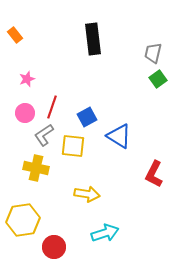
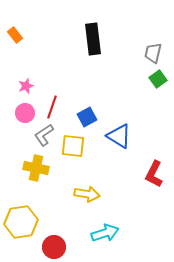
pink star: moved 1 px left, 7 px down
yellow hexagon: moved 2 px left, 2 px down
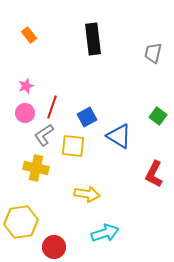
orange rectangle: moved 14 px right
green square: moved 37 px down; rotated 18 degrees counterclockwise
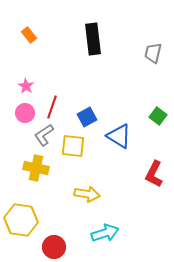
pink star: rotated 21 degrees counterclockwise
yellow hexagon: moved 2 px up; rotated 16 degrees clockwise
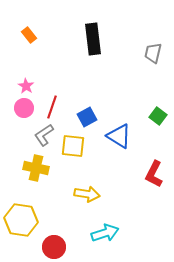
pink circle: moved 1 px left, 5 px up
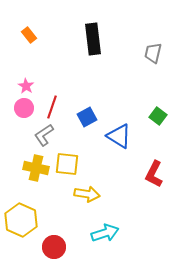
yellow square: moved 6 px left, 18 px down
yellow hexagon: rotated 16 degrees clockwise
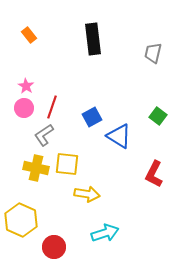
blue square: moved 5 px right
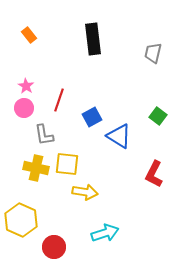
red line: moved 7 px right, 7 px up
gray L-shape: rotated 65 degrees counterclockwise
yellow arrow: moved 2 px left, 2 px up
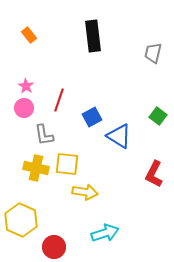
black rectangle: moved 3 px up
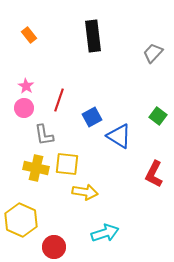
gray trapezoid: rotated 30 degrees clockwise
